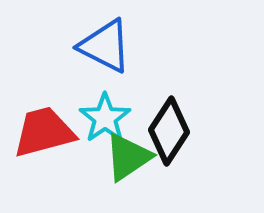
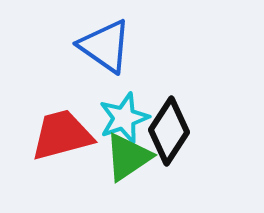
blue triangle: rotated 8 degrees clockwise
cyan star: moved 19 px right; rotated 15 degrees clockwise
red trapezoid: moved 18 px right, 3 px down
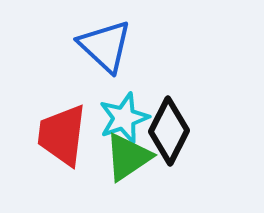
blue triangle: rotated 8 degrees clockwise
black diamond: rotated 6 degrees counterclockwise
red trapezoid: rotated 68 degrees counterclockwise
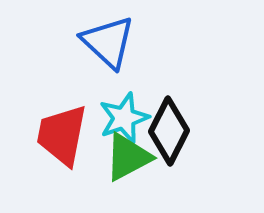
blue triangle: moved 3 px right, 4 px up
red trapezoid: rotated 4 degrees clockwise
green triangle: rotated 6 degrees clockwise
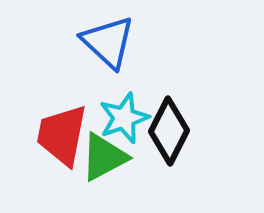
green triangle: moved 24 px left
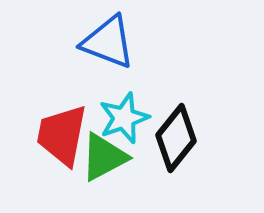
blue triangle: rotated 22 degrees counterclockwise
black diamond: moved 7 px right, 7 px down; rotated 12 degrees clockwise
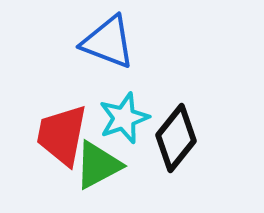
green triangle: moved 6 px left, 8 px down
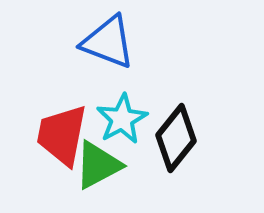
cyan star: moved 2 px left, 1 px down; rotated 9 degrees counterclockwise
